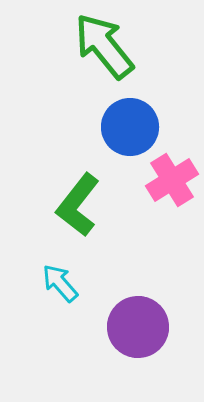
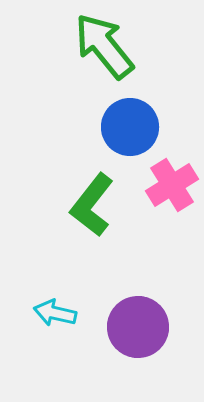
pink cross: moved 5 px down
green L-shape: moved 14 px right
cyan arrow: moved 5 px left, 30 px down; rotated 36 degrees counterclockwise
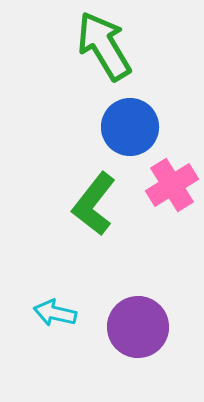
green arrow: rotated 8 degrees clockwise
green L-shape: moved 2 px right, 1 px up
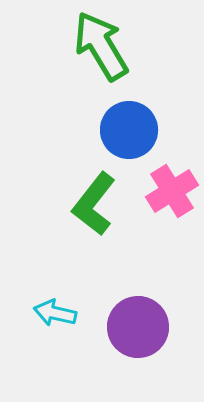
green arrow: moved 3 px left
blue circle: moved 1 px left, 3 px down
pink cross: moved 6 px down
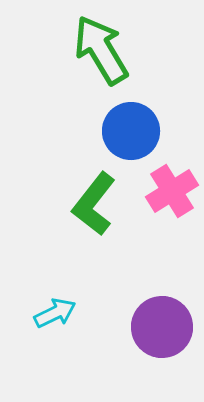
green arrow: moved 4 px down
blue circle: moved 2 px right, 1 px down
cyan arrow: rotated 141 degrees clockwise
purple circle: moved 24 px right
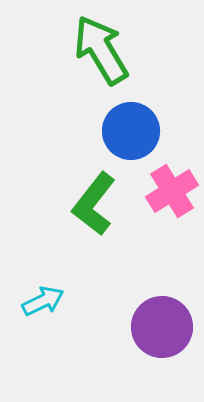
cyan arrow: moved 12 px left, 12 px up
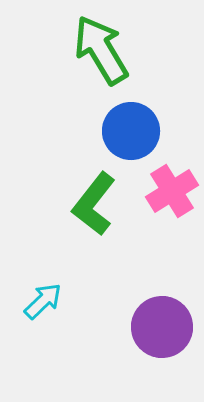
cyan arrow: rotated 18 degrees counterclockwise
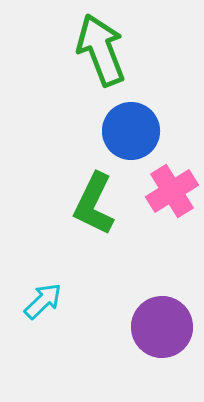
green arrow: rotated 10 degrees clockwise
green L-shape: rotated 12 degrees counterclockwise
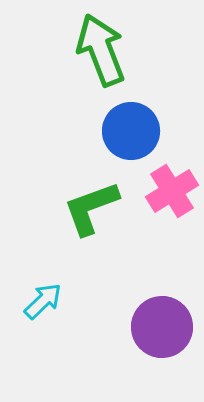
green L-shape: moved 3 px left, 4 px down; rotated 44 degrees clockwise
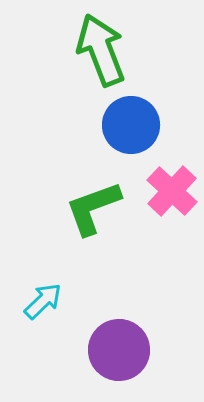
blue circle: moved 6 px up
pink cross: rotated 15 degrees counterclockwise
green L-shape: moved 2 px right
purple circle: moved 43 px left, 23 px down
